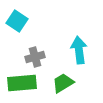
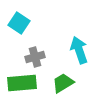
cyan square: moved 2 px right, 2 px down
cyan arrow: rotated 12 degrees counterclockwise
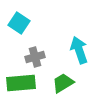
green rectangle: moved 1 px left
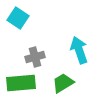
cyan square: moved 1 px left, 5 px up
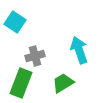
cyan square: moved 3 px left, 4 px down
gray cross: moved 1 px up
green rectangle: rotated 64 degrees counterclockwise
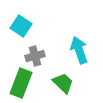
cyan square: moved 6 px right, 4 px down
green trapezoid: rotated 75 degrees clockwise
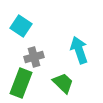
gray cross: moved 1 px left, 1 px down
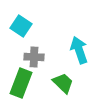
gray cross: rotated 18 degrees clockwise
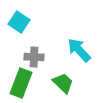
cyan square: moved 2 px left, 4 px up
cyan arrow: rotated 24 degrees counterclockwise
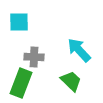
cyan square: rotated 35 degrees counterclockwise
green trapezoid: moved 8 px right, 2 px up
